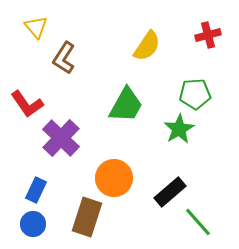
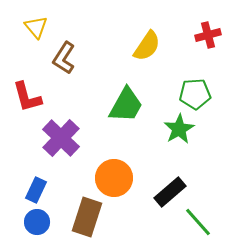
red L-shape: moved 7 px up; rotated 20 degrees clockwise
blue circle: moved 4 px right, 2 px up
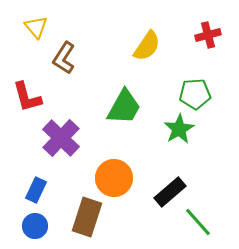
green trapezoid: moved 2 px left, 2 px down
blue circle: moved 2 px left, 4 px down
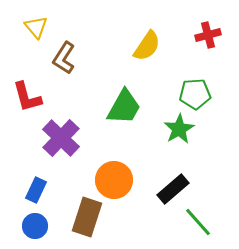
orange circle: moved 2 px down
black rectangle: moved 3 px right, 3 px up
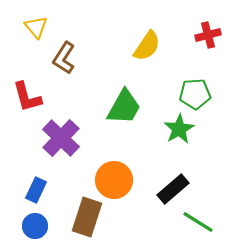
green line: rotated 16 degrees counterclockwise
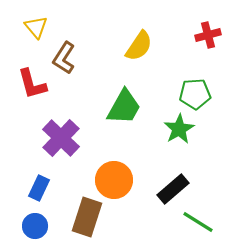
yellow semicircle: moved 8 px left
red L-shape: moved 5 px right, 13 px up
blue rectangle: moved 3 px right, 2 px up
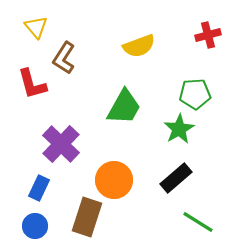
yellow semicircle: rotated 36 degrees clockwise
purple cross: moved 6 px down
black rectangle: moved 3 px right, 11 px up
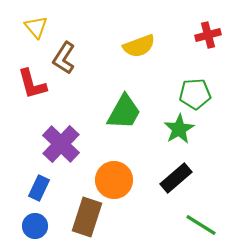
green trapezoid: moved 5 px down
green line: moved 3 px right, 3 px down
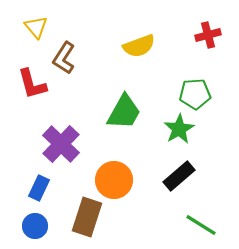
black rectangle: moved 3 px right, 2 px up
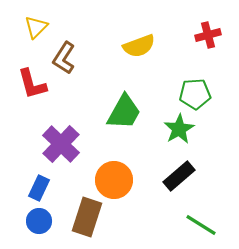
yellow triangle: rotated 25 degrees clockwise
blue circle: moved 4 px right, 5 px up
